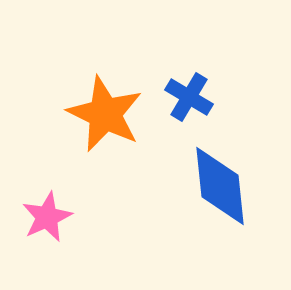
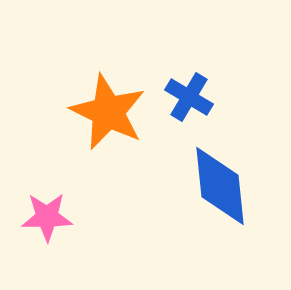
orange star: moved 3 px right, 2 px up
pink star: rotated 24 degrees clockwise
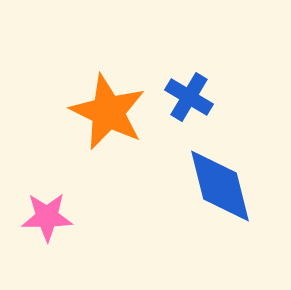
blue diamond: rotated 8 degrees counterclockwise
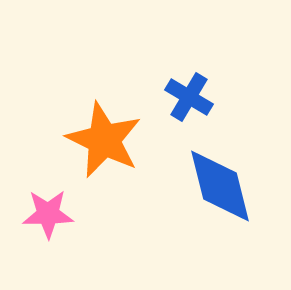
orange star: moved 4 px left, 28 px down
pink star: moved 1 px right, 3 px up
